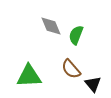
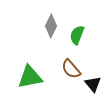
gray diamond: rotated 50 degrees clockwise
green semicircle: moved 1 px right
green triangle: moved 1 px right, 1 px down; rotated 8 degrees counterclockwise
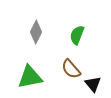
gray diamond: moved 15 px left, 6 px down
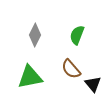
gray diamond: moved 1 px left, 3 px down
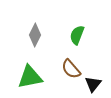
black triangle: rotated 18 degrees clockwise
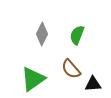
gray diamond: moved 7 px right, 1 px up
green triangle: moved 3 px right, 2 px down; rotated 24 degrees counterclockwise
black triangle: rotated 48 degrees clockwise
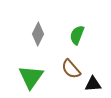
gray diamond: moved 4 px left
green triangle: moved 2 px left, 2 px up; rotated 20 degrees counterclockwise
